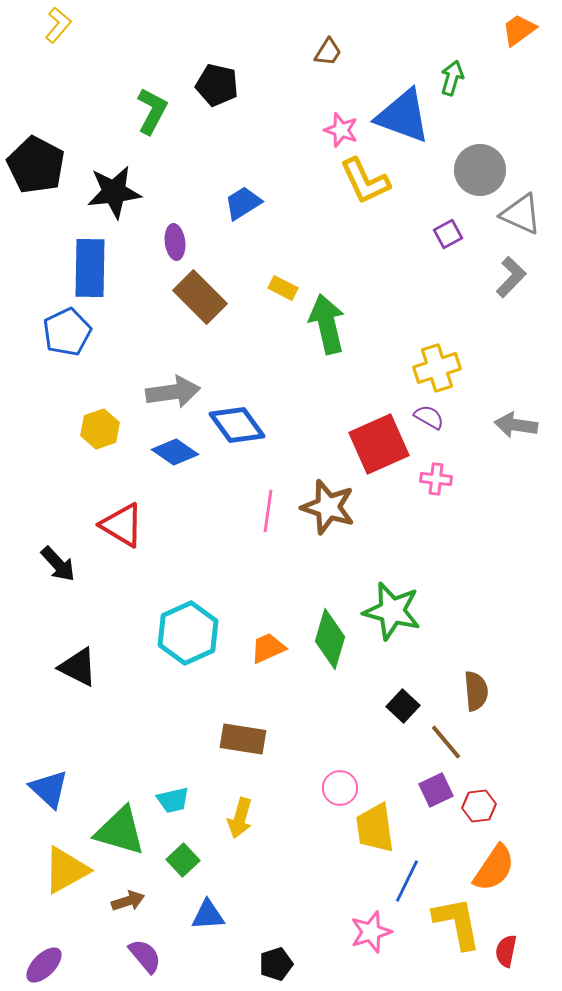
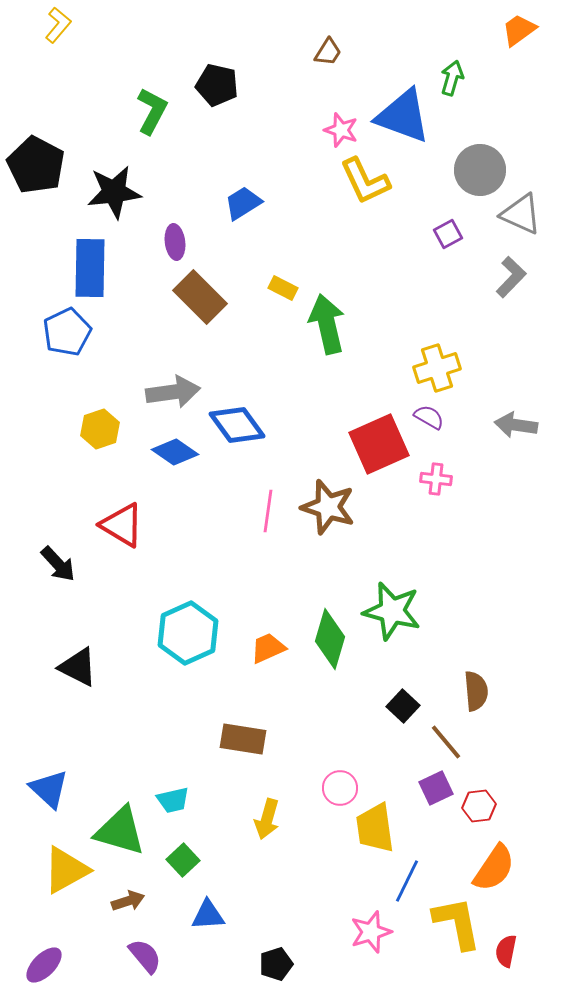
purple square at (436, 790): moved 2 px up
yellow arrow at (240, 818): moved 27 px right, 1 px down
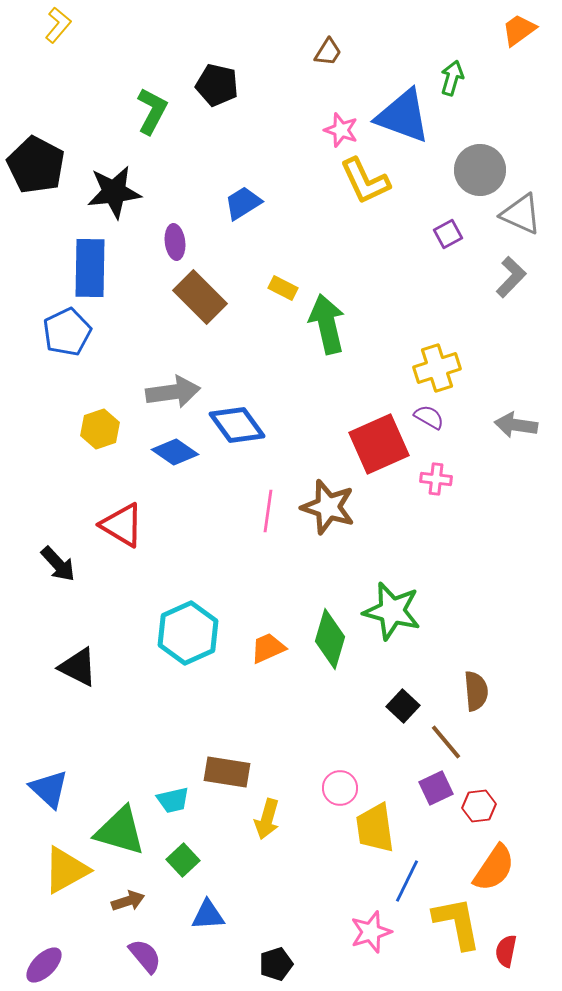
brown rectangle at (243, 739): moved 16 px left, 33 px down
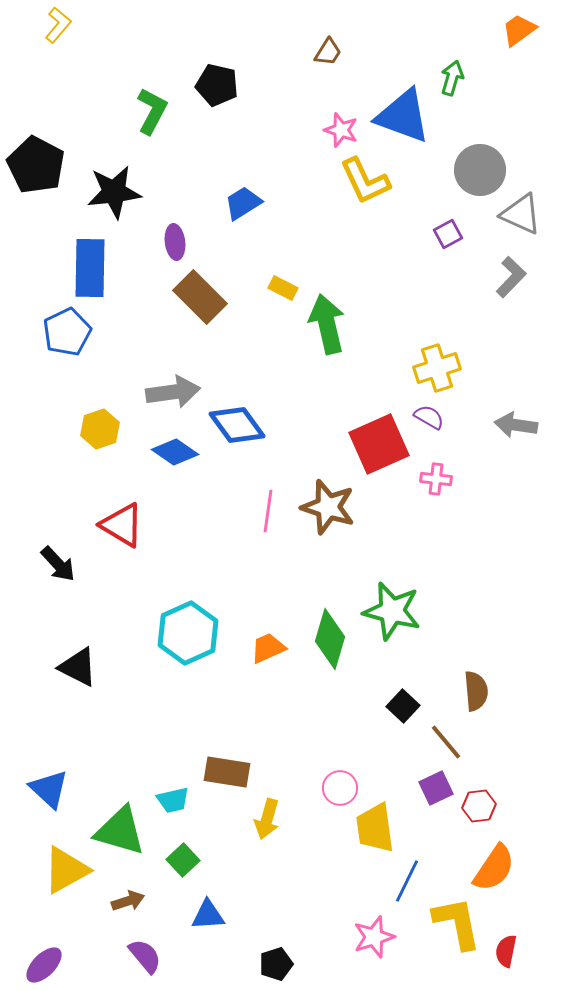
pink star at (371, 932): moved 3 px right, 5 px down
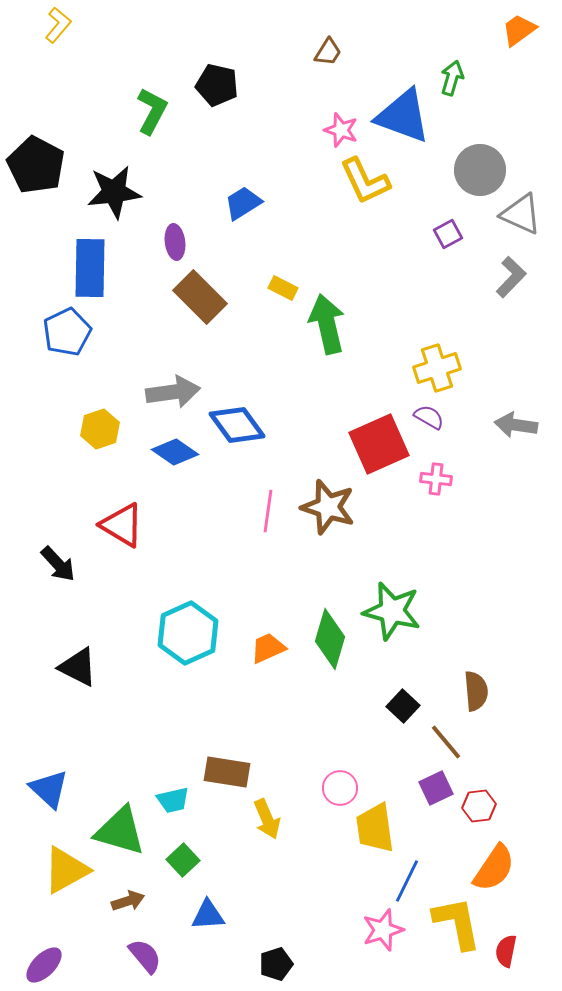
yellow arrow at (267, 819): rotated 39 degrees counterclockwise
pink star at (374, 937): moved 9 px right, 7 px up
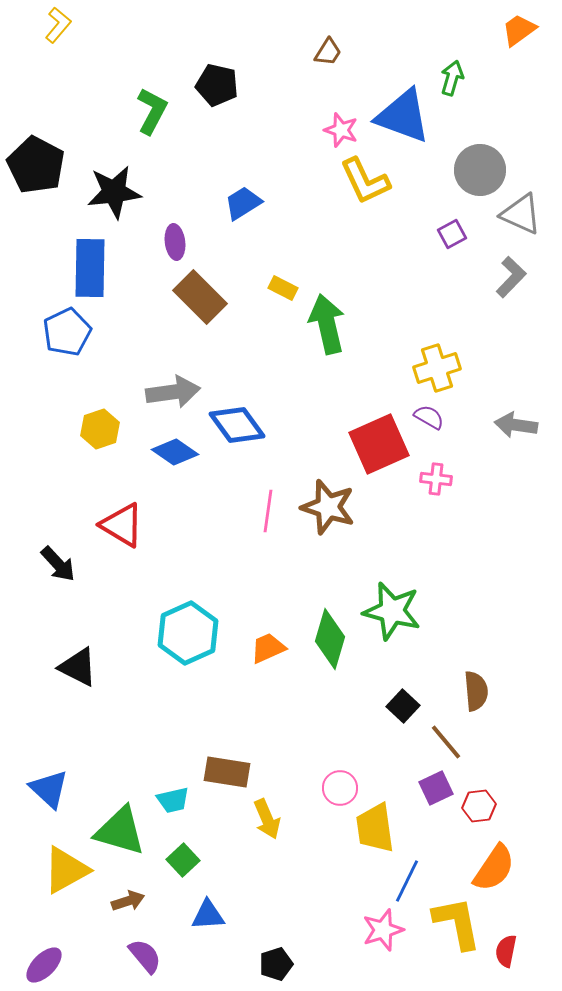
purple square at (448, 234): moved 4 px right
